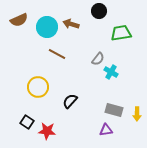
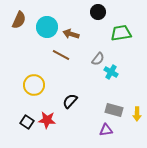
black circle: moved 1 px left, 1 px down
brown semicircle: rotated 42 degrees counterclockwise
brown arrow: moved 10 px down
brown line: moved 4 px right, 1 px down
yellow circle: moved 4 px left, 2 px up
red star: moved 11 px up
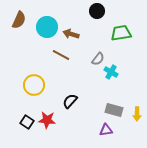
black circle: moved 1 px left, 1 px up
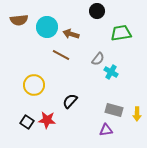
brown semicircle: rotated 60 degrees clockwise
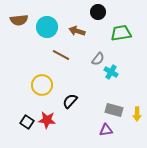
black circle: moved 1 px right, 1 px down
brown arrow: moved 6 px right, 3 px up
yellow circle: moved 8 px right
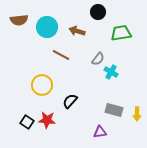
purple triangle: moved 6 px left, 2 px down
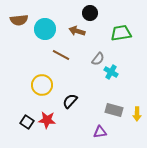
black circle: moved 8 px left, 1 px down
cyan circle: moved 2 px left, 2 px down
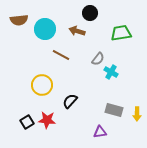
black square: rotated 24 degrees clockwise
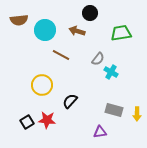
cyan circle: moved 1 px down
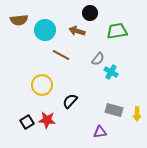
green trapezoid: moved 4 px left, 2 px up
